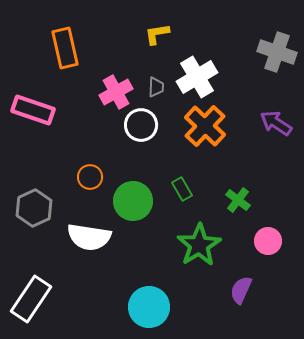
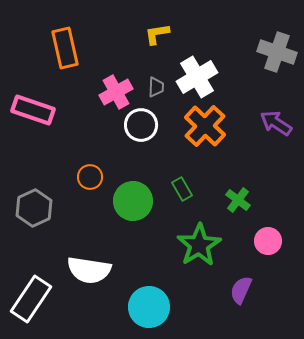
white semicircle: moved 33 px down
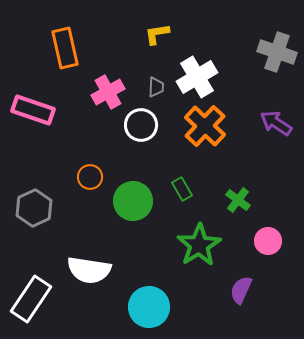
pink cross: moved 8 px left
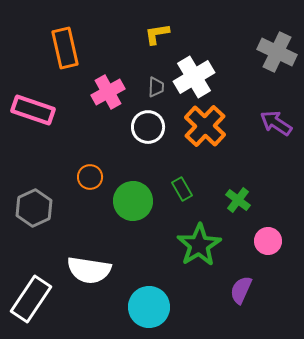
gray cross: rotated 6 degrees clockwise
white cross: moved 3 px left
white circle: moved 7 px right, 2 px down
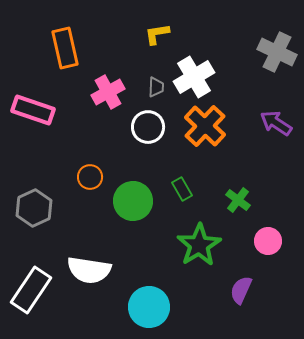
white rectangle: moved 9 px up
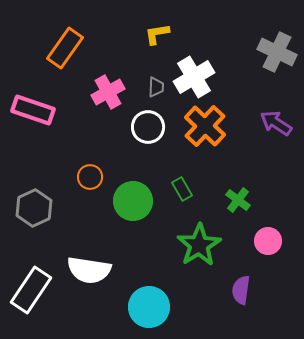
orange rectangle: rotated 48 degrees clockwise
purple semicircle: rotated 16 degrees counterclockwise
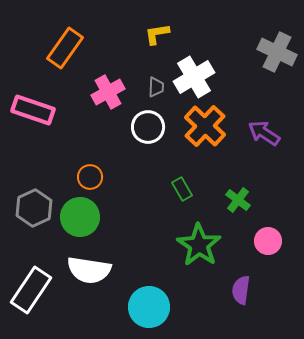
purple arrow: moved 12 px left, 10 px down
green circle: moved 53 px left, 16 px down
green star: rotated 6 degrees counterclockwise
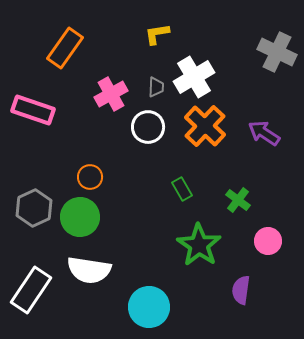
pink cross: moved 3 px right, 2 px down
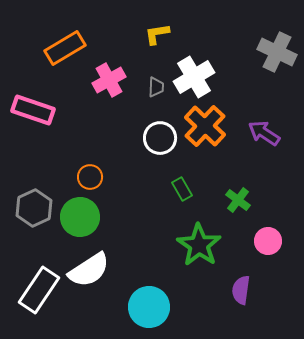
orange rectangle: rotated 24 degrees clockwise
pink cross: moved 2 px left, 14 px up
white circle: moved 12 px right, 11 px down
white semicircle: rotated 42 degrees counterclockwise
white rectangle: moved 8 px right
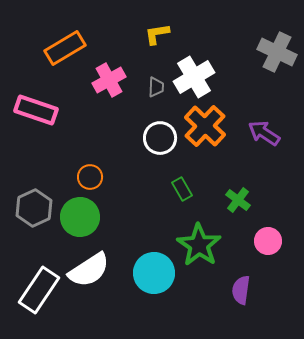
pink rectangle: moved 3 px right
cyan circle: moved 5 px right, 34 px up
